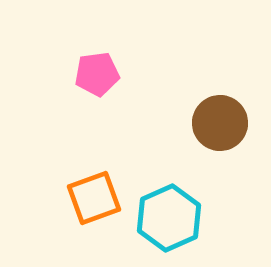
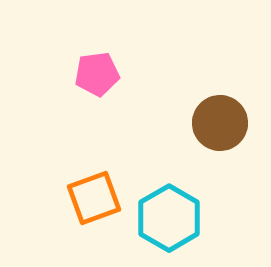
cyan hexagon: rotated 6 degrees counterclockwise
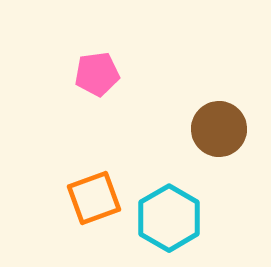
brown circle: moved 1 px left, 6 px down
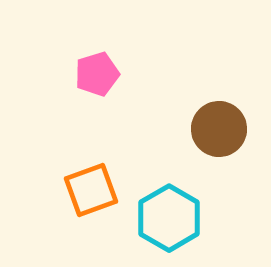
pink pentagon: rotated 9 degrees counterclockwise
orange square: moved 3 px left, 8 px up
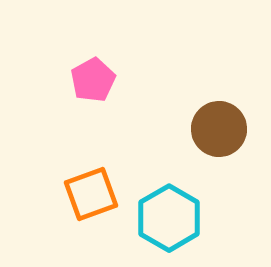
pink pentagon: moved 4 px left, 6 px down; rotated 12 degrees counterclockwise
orange square: moved 4 px down
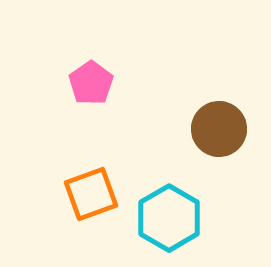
pink pentagon: moved 2 px left, 3 px down; rotated 6 degrees counterclockwise
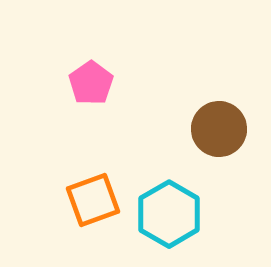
orange square: moved 2 px right, 6 px down
cyan hexagon: moved 4 px up
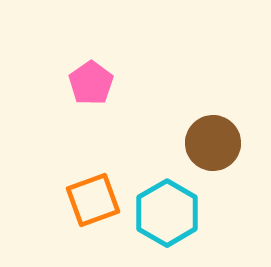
brown circle: moved 6 px left, 14 px down
cyan hexagon: moved 2 px left, 1 px up
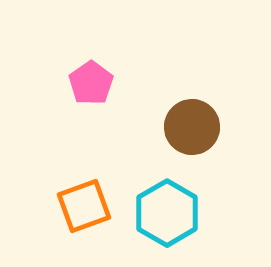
brown circle: moved 21 px left, 16 px up
orange square: moved 9 px left, 6 px down
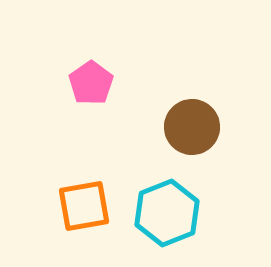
orange square: rotated 10 degrees clockwise
cyan hexagon: rotated 8 degrees clockwise
